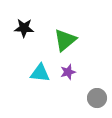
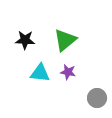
black star: moved 1 px right, 12 px down
purple star: rotated 28 degrees clockwise
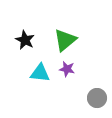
black star: rotated 24 degrees clockwise
purple star: moved 1 px left, 3 px up
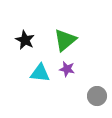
gray circle: moved 2 px up
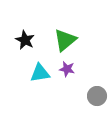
cyan triangle: rotated 15 degrees counterclockwise
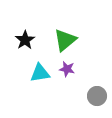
black star: rotated 12 degrees clockwise
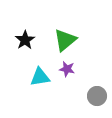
cyan triangle: moved 4 px down
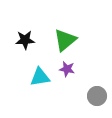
black star: rotated 30 degrees clockwise
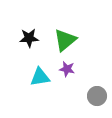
black star: moved 4 px right, 2 px up
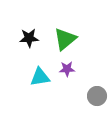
green triangle: moved 1 px up
purple star: rotated 14 degrees counterclockwise
